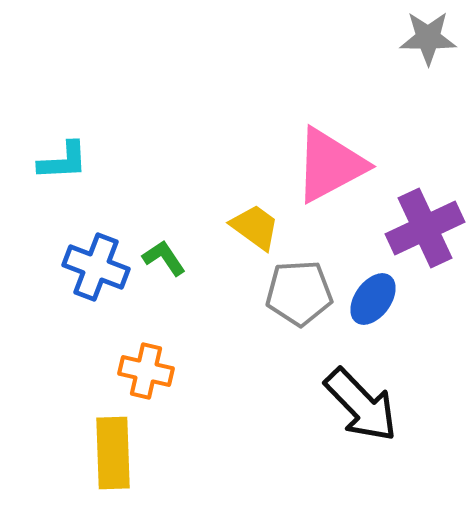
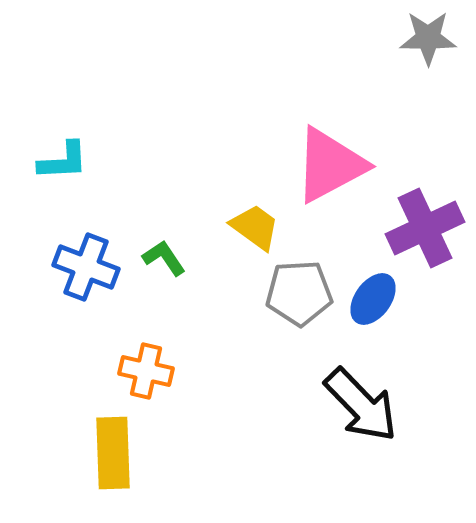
blue cross: moved 10 px left
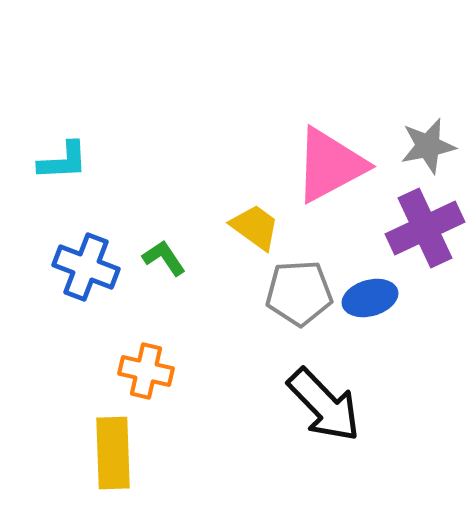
gray star: moved 108 px down; rotated 12 degrees counterclockwise
blue ellipse: moved 3 px left, 1 px up; rotated 38 degrees clockwise
black arrow: moved 37 px left
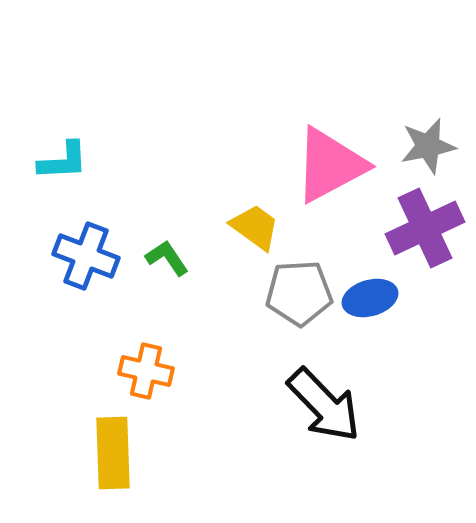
green L-shape: moved 3 px right
blue cross: moved 11 px up
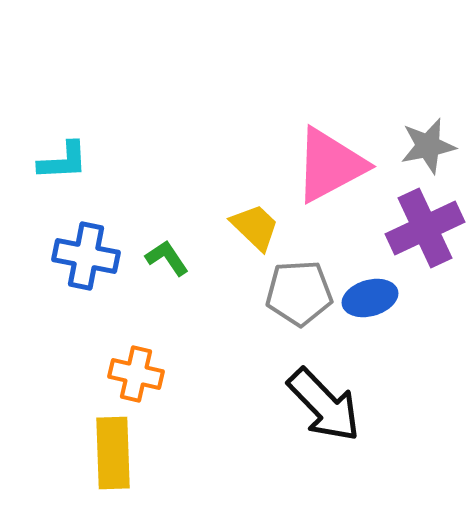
yellow trapezoid: rotated 8 degrees clockwise
blue cross: rotated 10 degrees counterclockwise
orange cross: moved 10 px left, 3 px down
